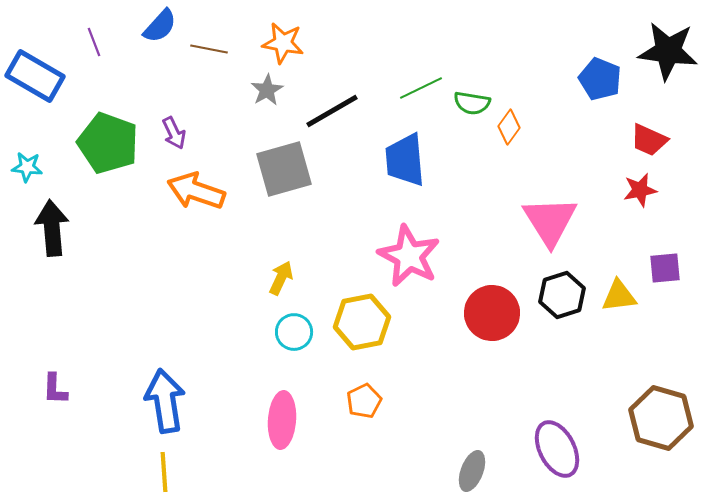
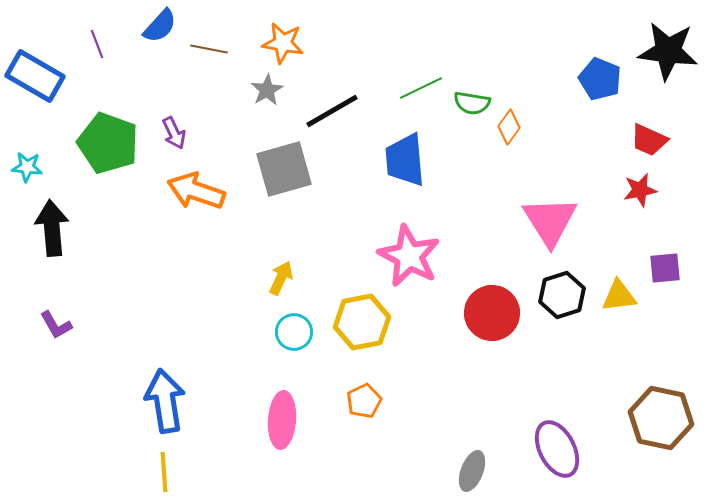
purple line: moved 3 px right, 2 px down
purple L-shape: moved 1 px right, 64 px up; rotated 32 degrees counterclockwise
brown hexagon: rotated 4 degrees counterclockwise
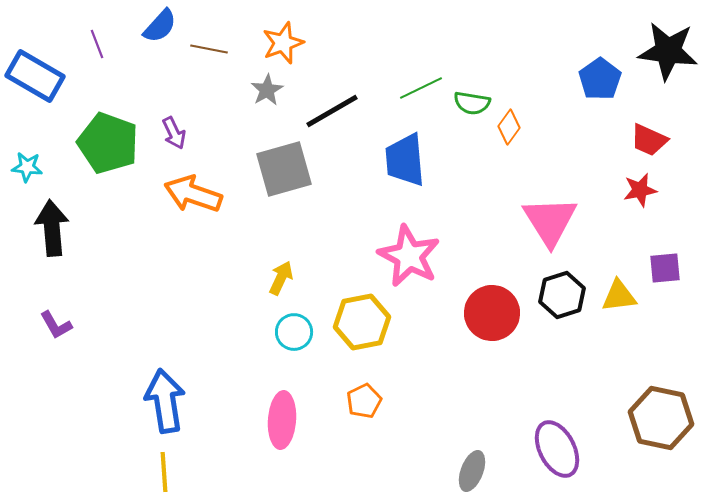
orange star: rotated 30 degrees counterclockwise
blue pentagon: rotated 15 degrees clockwise
orange arrow: moved 3 px left, 3 px down
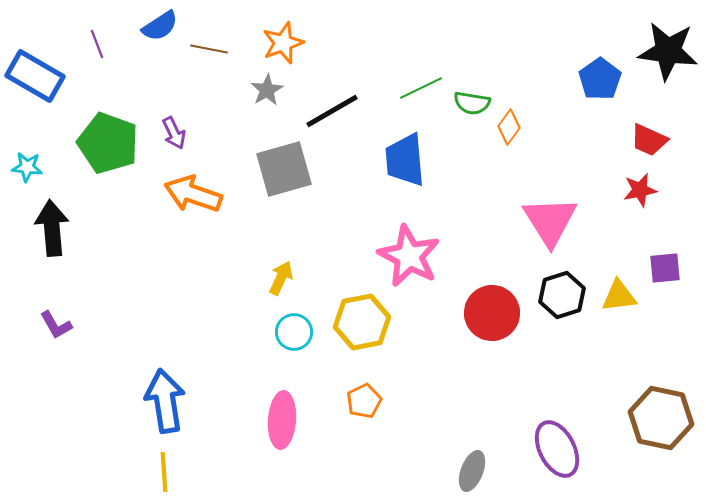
blue semicircle: rotated 15 degrees clockwise
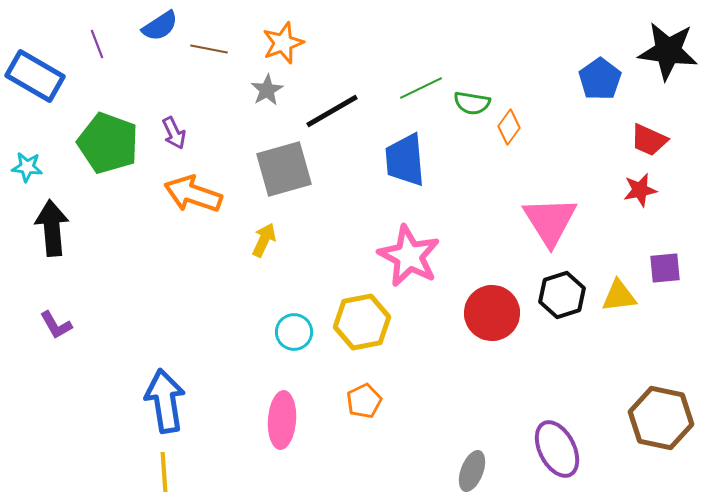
yellow arrow: moved 17 px left, 38 px up
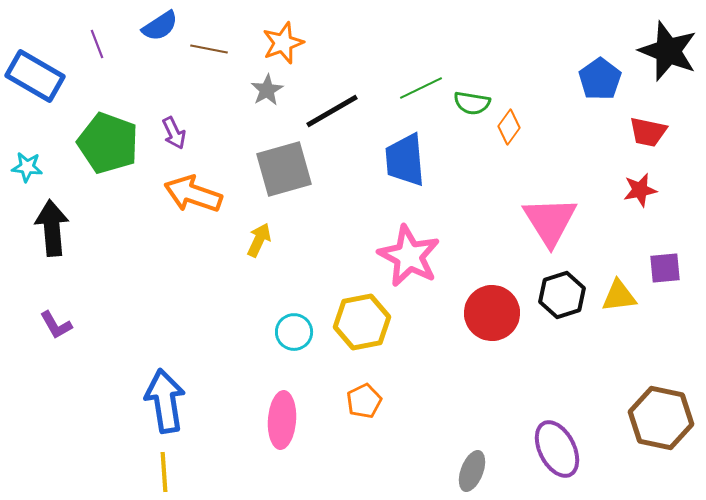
black star: rotated 14 degrees clockwise
red trapezoid: moved 1 px left, 8 px up; rotated 12 degrees counterclockwise
yellow arrow: moved 5 px left
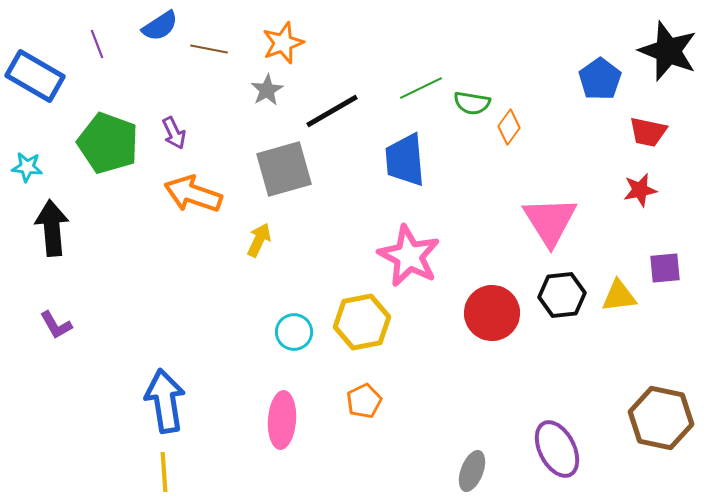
black hexagon: rotated 12 degrees clockwise
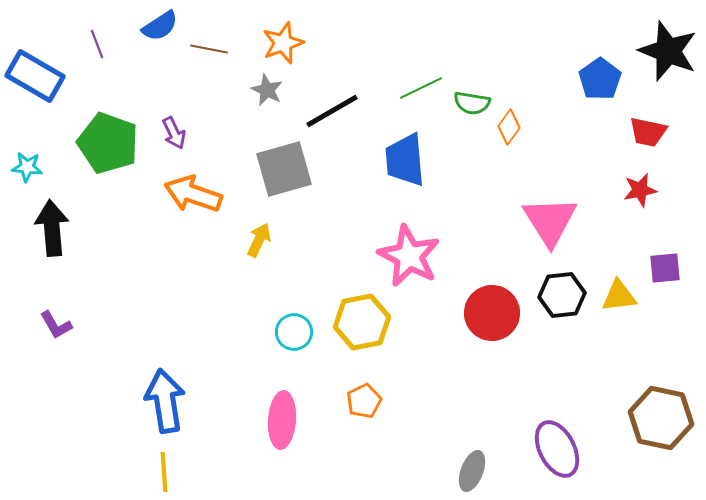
gray star: rotated 16 degrees counterclockwise
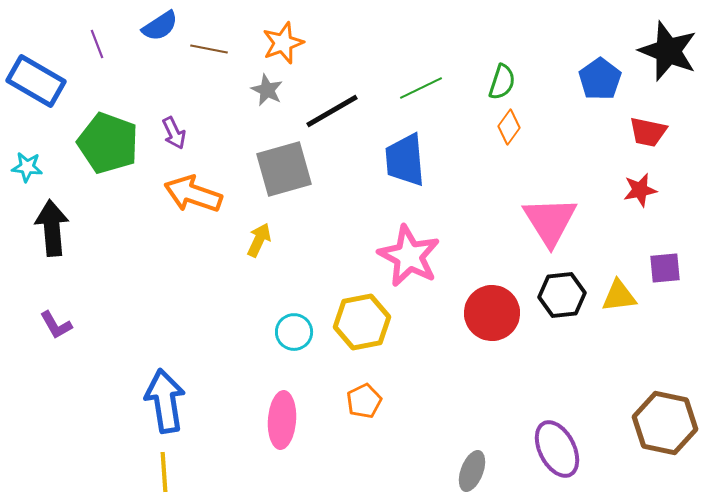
blue rectangle: moved 1 px right, 5 px down
green semicircle: moved 30 px right, 21 px up; rotated 81 degrees counterclockwise
brown hexagon: moved 4 px right, 5 px down
